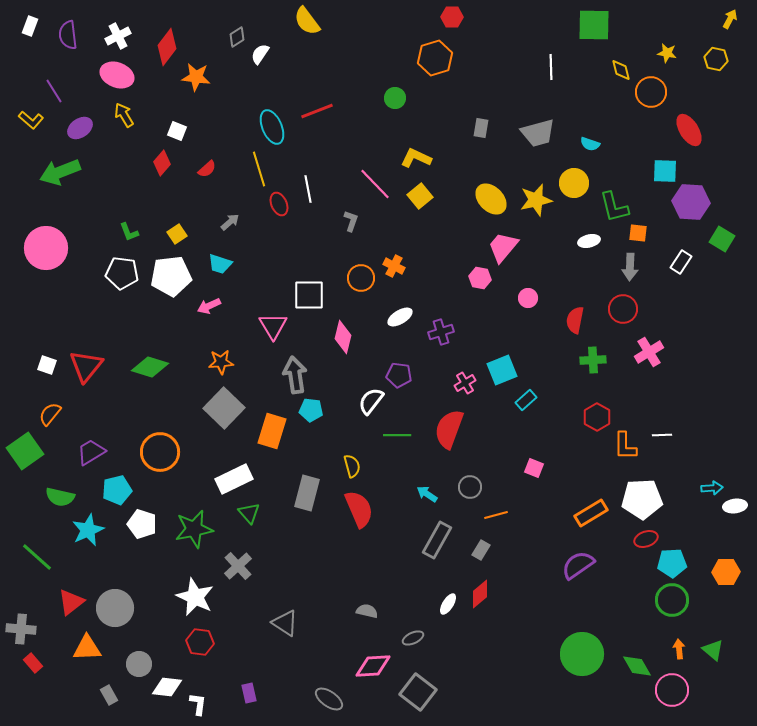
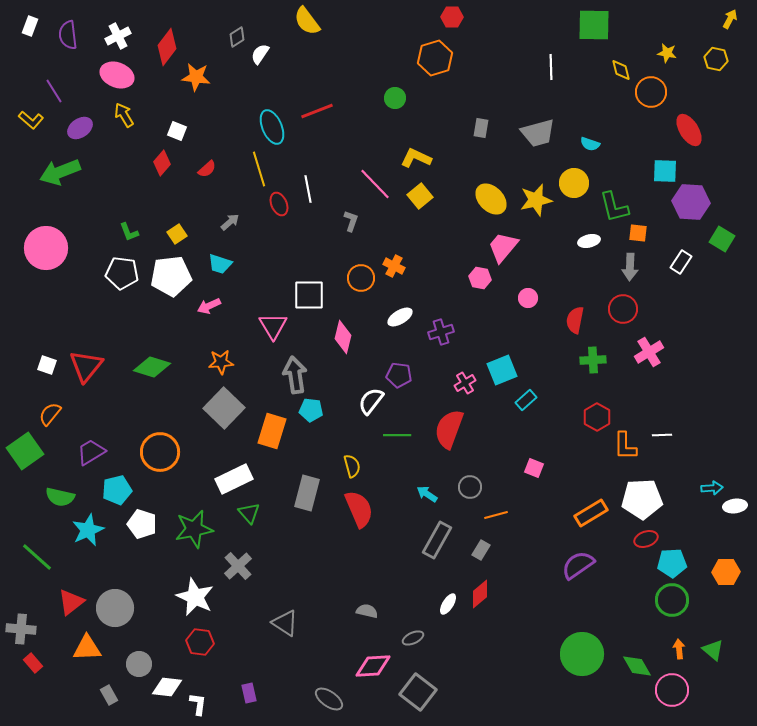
green diamond at (150, 367): moved 2 px right
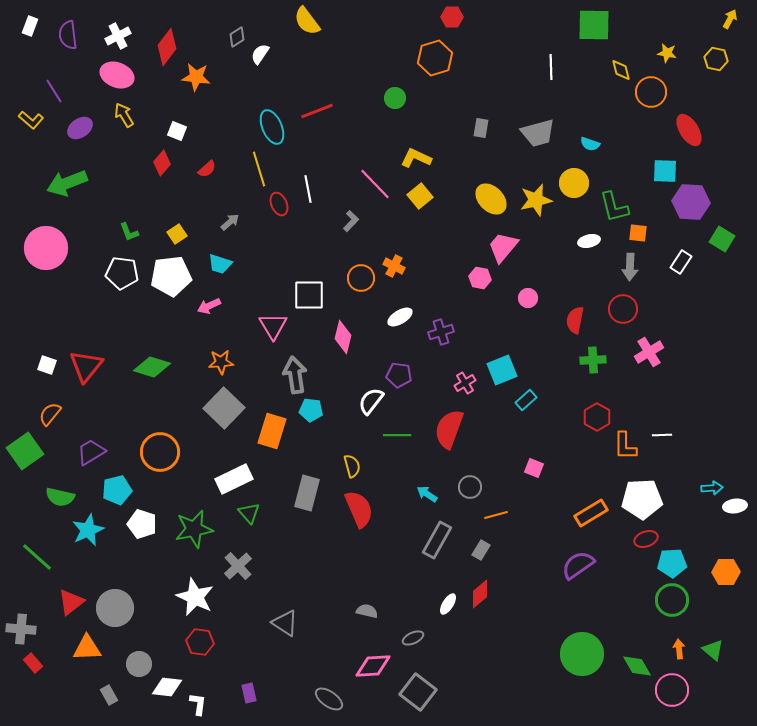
green arrow at (60, 172): moved 7 px right, 11 px down
gray L-shape at (351, 221): rotated 25 degrees clockwise
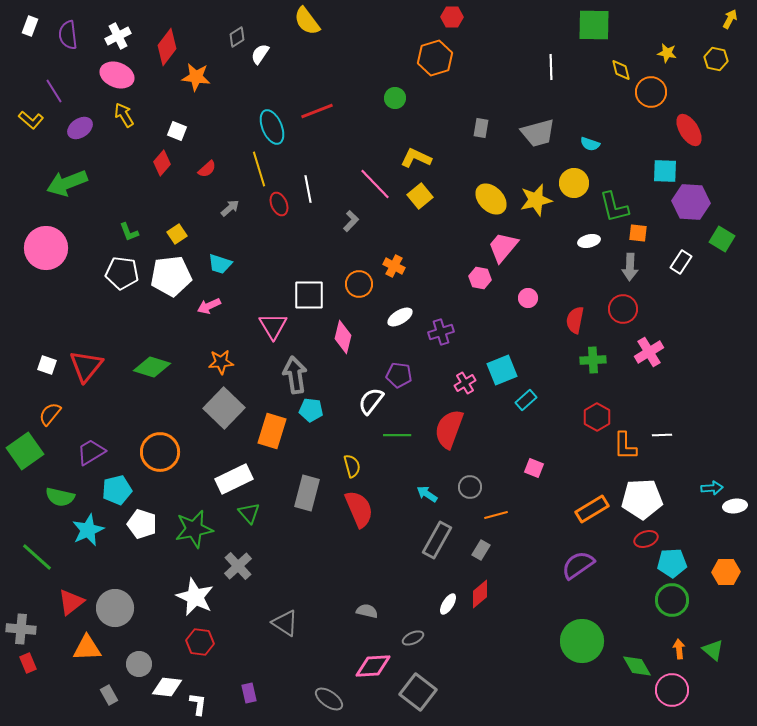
gray arrow at (230, 222): moved 14 px up
orange circle at (361, 278): moved 2 px left, 6 px down
orange rectangle at (591, 513): moved 1 px right, 4 px up
green circle at (582, 654): moved 13 px up
red rectangle at (33, 663): moved 5 px left; rotated 18 degrees clockwise
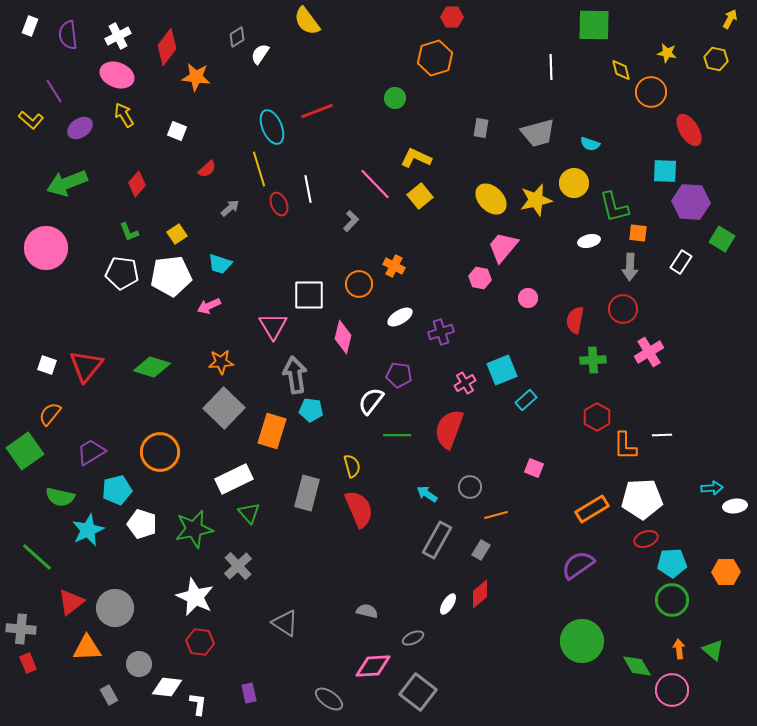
red diamond at (162, 163): moved 25 px left, 21 px down
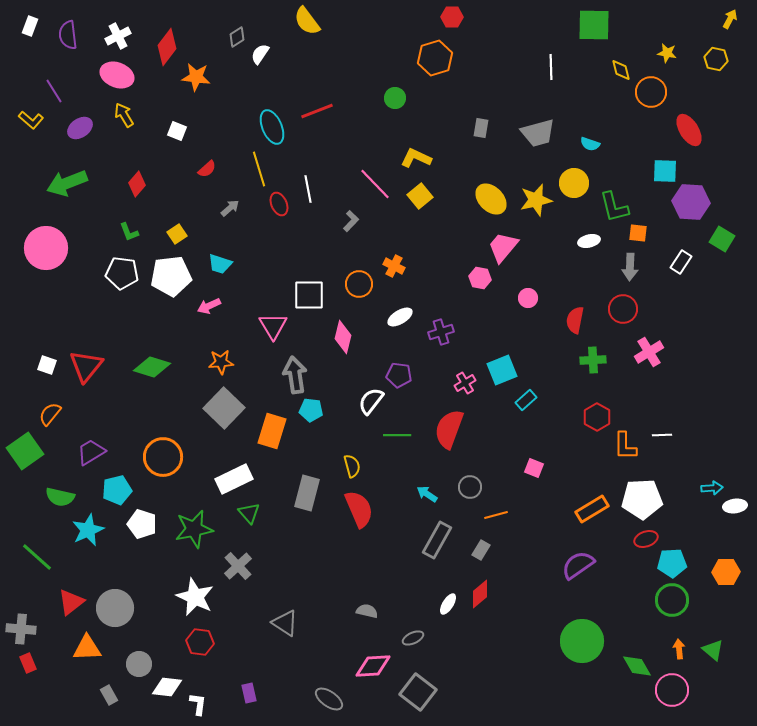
orange circle at (160, 452): moved 3 px right, 5 px down
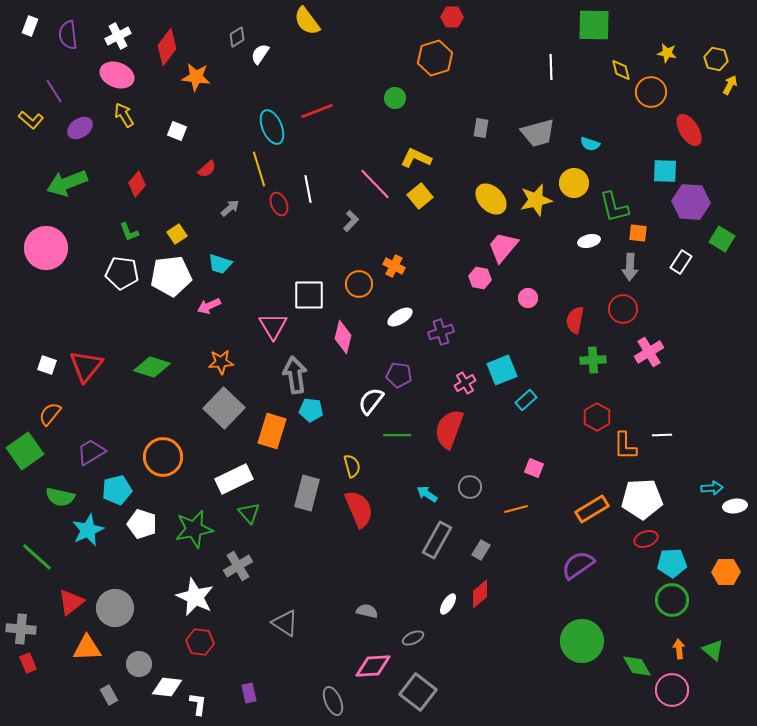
yellow arrow at (730, 19): moved 66 px down
orange line at (496, 515): moved 20 px right, 6 px up
gray cross at (238, 566): rotated 12 degrees clockwise
gray ellipse at (329, 699): moved 4 px right, 2 px down; rotated 32 degrees clockwise
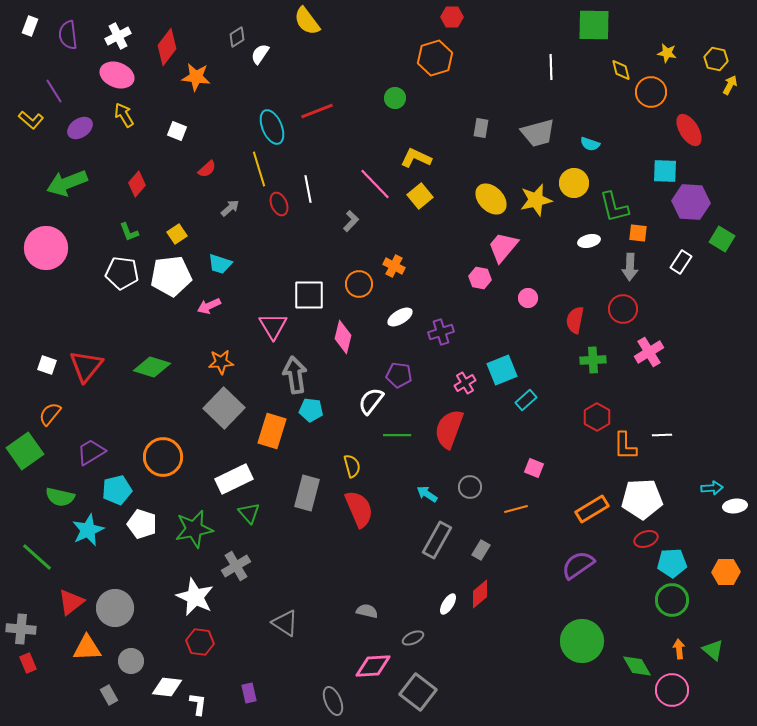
gray cross at (238, 566): moved 2 px left
gray circle at (139, 664): moved 8 px left, 3 px up
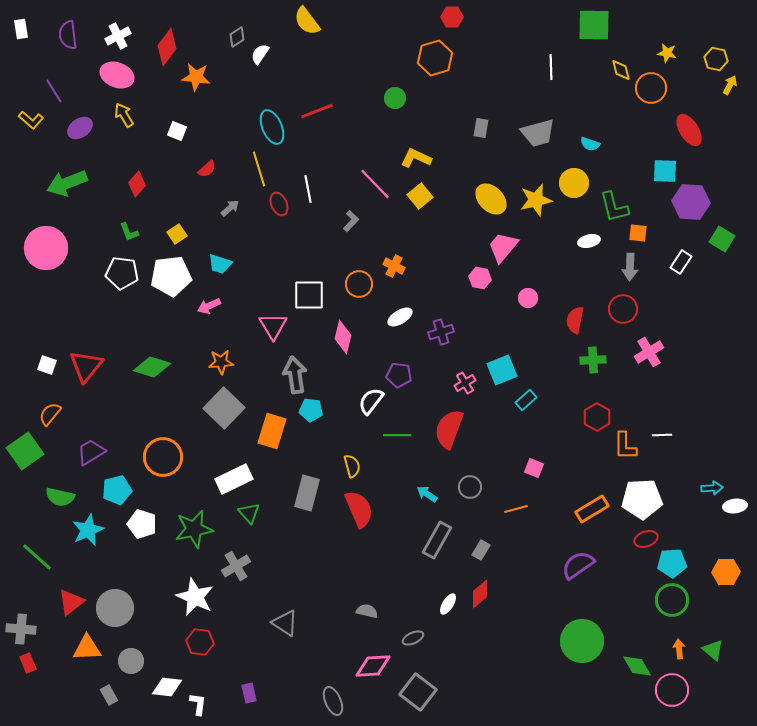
white rectangle at (30, 26): moved 9 px left, 3 px down; rotated 30 degrees counterclockwise
orange circle at (651, 92): moved 4 px up
